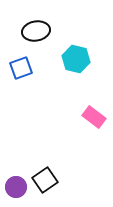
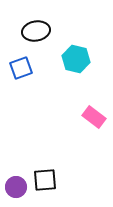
black square: rotated 30 degrees clockwise
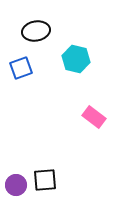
purple circle: moved 2 px up
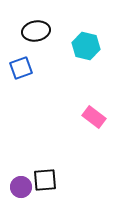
cyan hexagon: moved 10 px right, 13 px up
purple circle: moved 5 px right, 2 px down
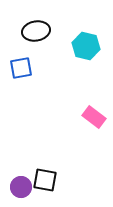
blue square: rotated 10 degrees clockwise
black square: rotated 15 degrees clockwise
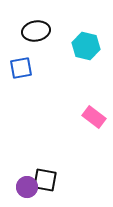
purple circle: moved 6 px right
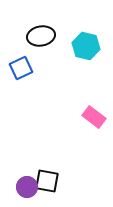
black ellipse: moved 5 px right, 5 px down
blue square: rotated 15 degrees counterclockwise
black square: moved 2 px right, 1 px down
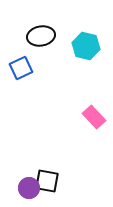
pink rectangle: rotated 10 degrees clockwise
purple circle: moved 2 px right, 1 px down
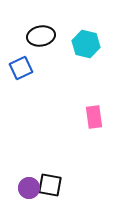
cyan hexagon: moved 2 px up
pink rectangle: rotated 35 degrees clockwise
black square: moved 3 px right, 4 px down
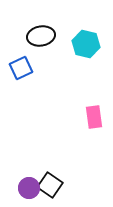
black square: rotated 25 degrees clockwise
